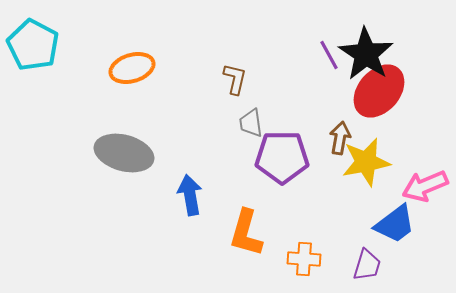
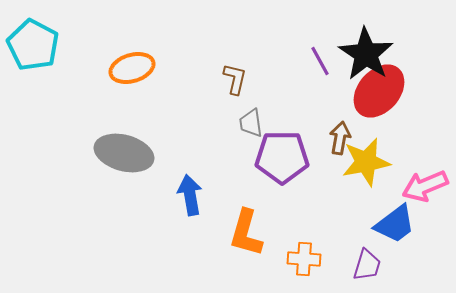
purple line: moved 9 px left, 6 px down
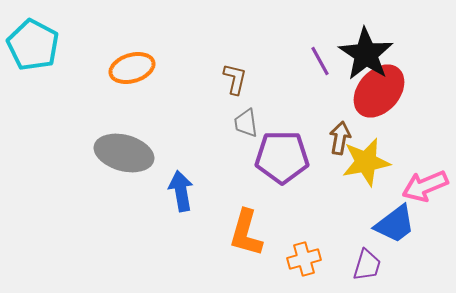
gray trapezoid: moved 5 px left
blue arrow: moved 9 px left, 4 px up
orange cross: rotated 20 degrees counterclockwise
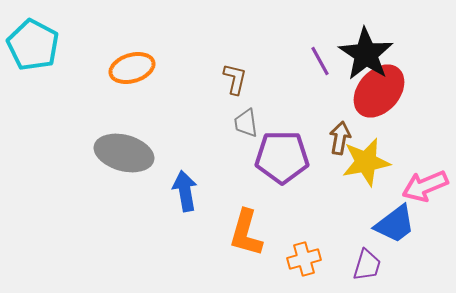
blue arrow: moved 4 px right
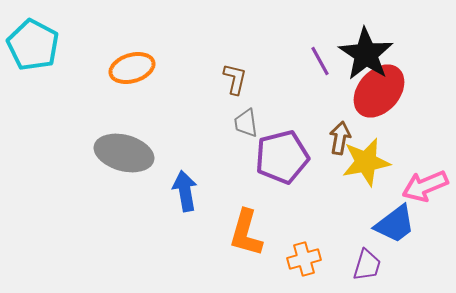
purple pentagon: rotated 14 degrees counterclockwise
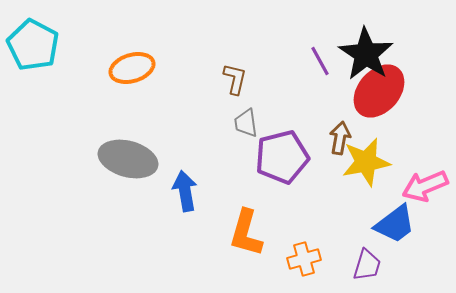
gray ellipse: moved 4 px right, 6 px down
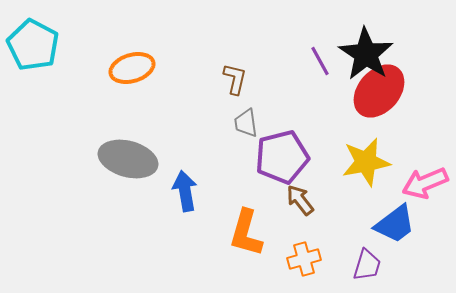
brown arrow: moved 40 px left, 62 px down; rotated 48 degrees counterclockwise
pink arrow: moved 3 px up
